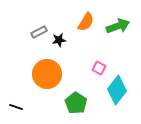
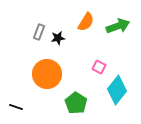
gray rectangle: rotated 42 degrees counterclockwise
black star: moved 1 px left, 2 px up
pink square: moved 1 px up
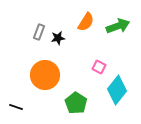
orange circle: moved 2 px left, 1 px down
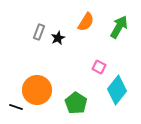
green arrow: moved 1 px right, 1 px down; rotated 40 degrees counterclockwise
black star: rotated 16 degrees counterclockwise
orange circle: moved 8 px left, 15 px down
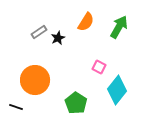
gray rectangle: rotated 35 degrees clockwise
orange circle: moved 2 px left, 10 px up
